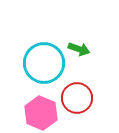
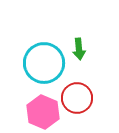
green arrow: rotated 65 degrees clockwise
pink hexagon: moved 2 px right, 1 px up
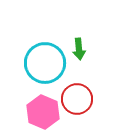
cyan circle: moved 1 px right
red circle: moved 1 px down
